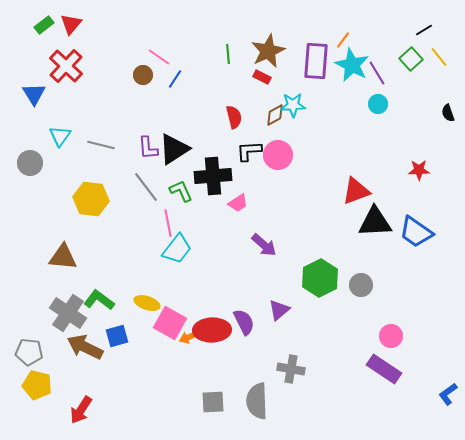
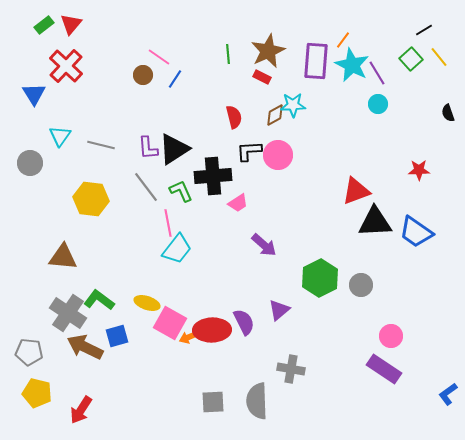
yellow pentagon at (37, 385): moved 8 px down
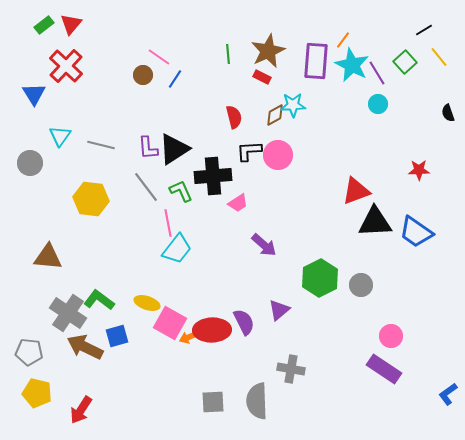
green square at (411, 59): moved 6 px left, 3 px down
brown triangle at (63, 257): moved 15 px left
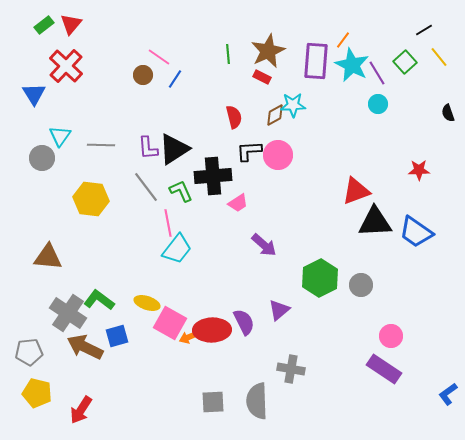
gray line at (101, 145): rotated 12 degrees counterclockwise
gray circle at (30, 163): moved 12 px right, 5 px up
gray pentagon at (29, 352): rotated 12 degrees counterclockwise
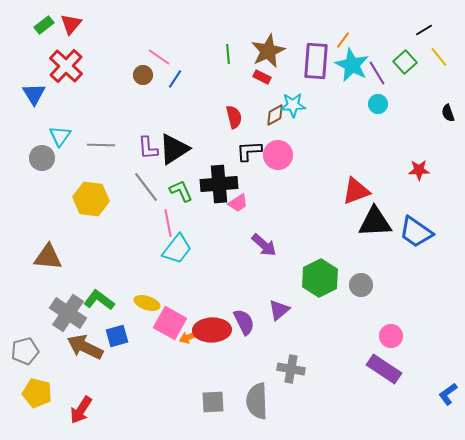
black cross at (213, 176): moved 6 px right, 8 px down
gray pentagon at (29, 352): moved 4 px left, 1 px up; rotated 8 degrees counterclockwise
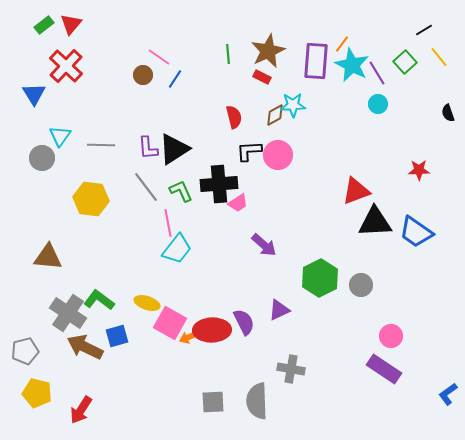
orange line at (343, 40): moved 1 px left, 4 px down
purple triangle at (279, 310): rotated 15 degrees clockwise
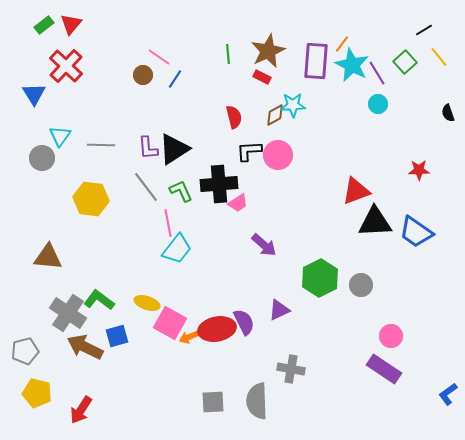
red ellipse at (212, 330): moved 5 px right, 1 px up; rotated 9 degrees counterclockwise
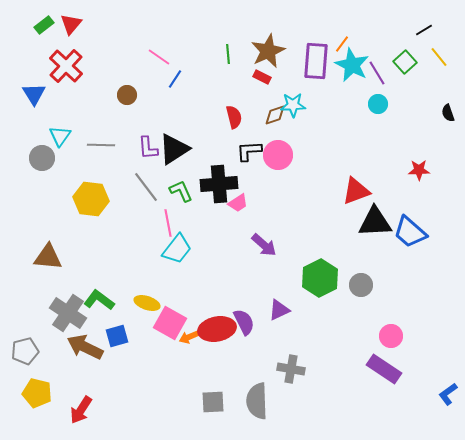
brown circle at (143, 75): moved 16 px left, 20 px down
brown diamond at (275, 115): rotated 10 degrees clockwise
blue trapezoid at (416, 232): moved 6 px left; rotated 6 degrees clockwise
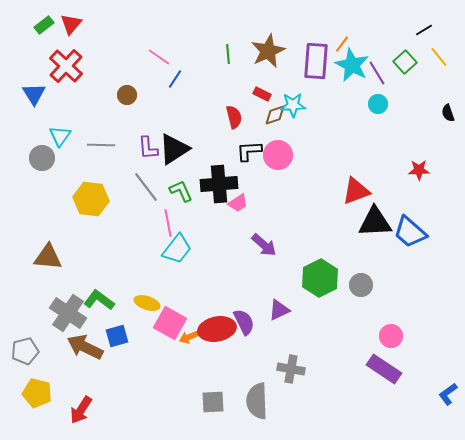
red rectangle at (262, 77): moved 17 px down
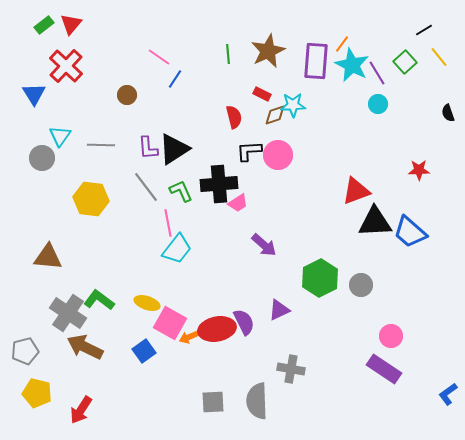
blue square at (117, 336): moved 27 px right, 15 px down; rotated 20 degrees counterclockwise
